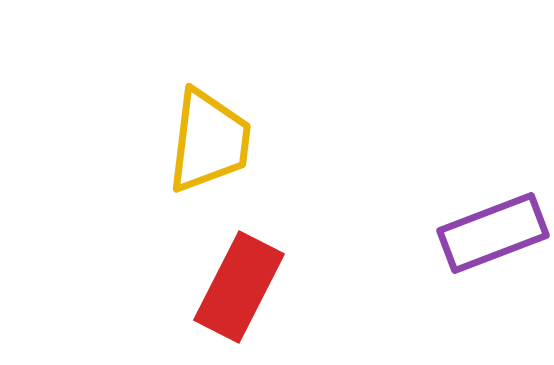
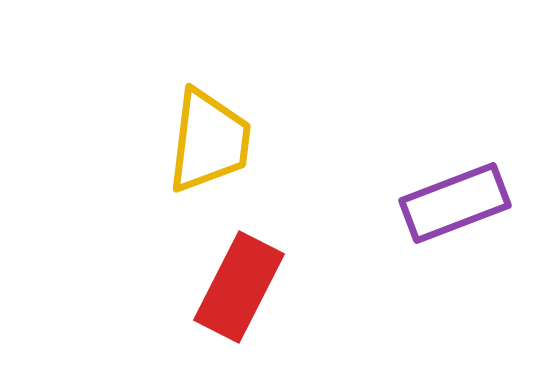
purple rectangle: moved 38 px left, 30 px up
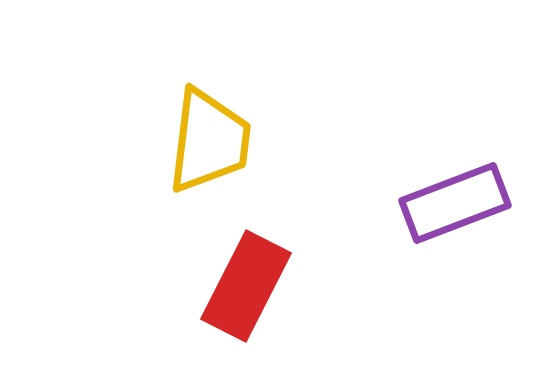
red rectangle: moved 7 px right, 1 px up
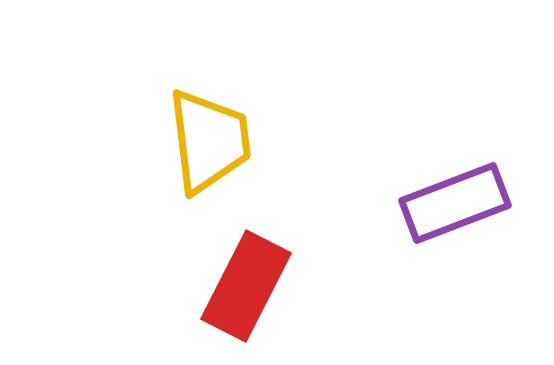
yellow trapezoid: rotated 14 degrees counterclockwise
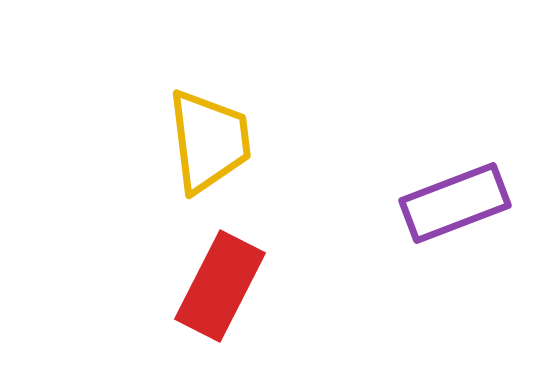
red rectangle: moved 26 px left
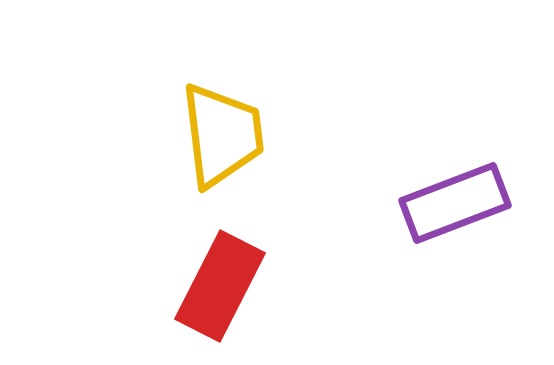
yellow trapezoid: moved 13 px right, 6 px up
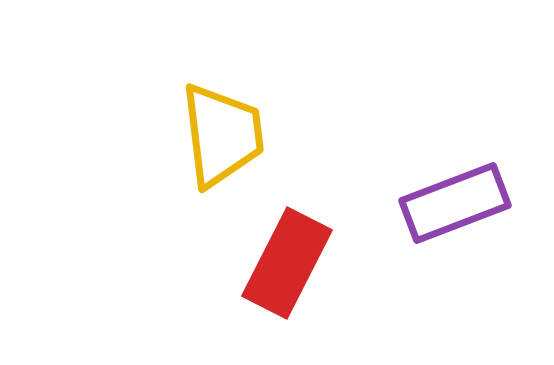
red rectangle: moved 67 px right, 23 px up
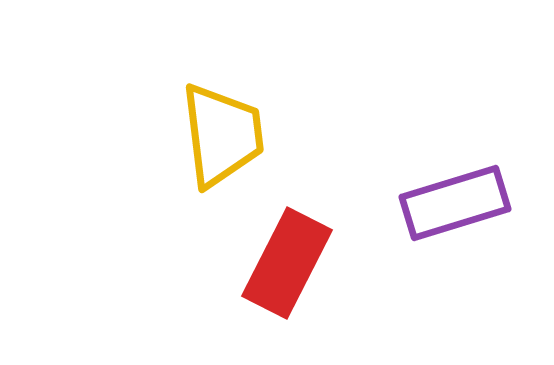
purple rectangle: rotated 4 degrees clockwise
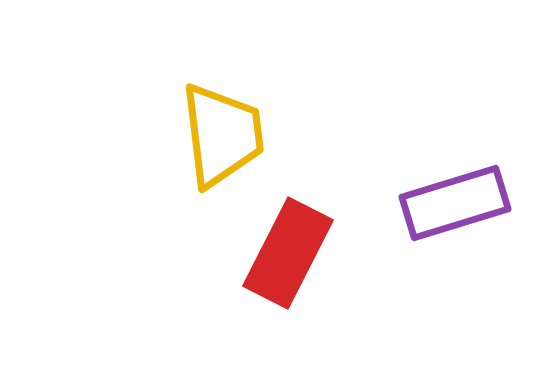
red rectangle: moved 1 px right, 10 px up
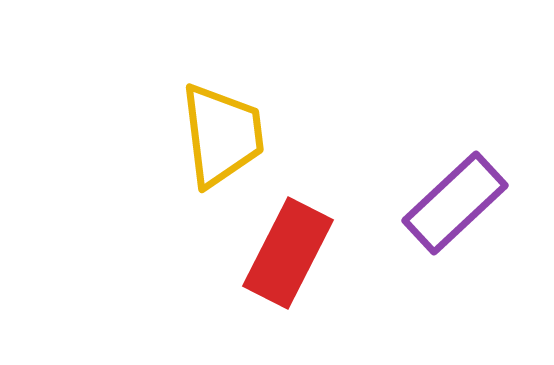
purple rectangle: rotated 26 degrees counterclockwise
